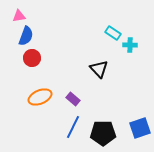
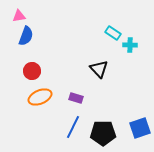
red circle: moved 13 px down
purple rectangle: moved 3 px right, 1 px up; rotated 24 degrees counterclockwise
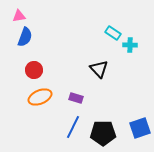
blue semicircle: moved 1 px left, 1 px down
red circle: moved 2 px right, 1 px up
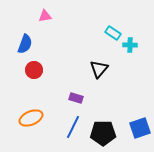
pink triangle: moved 26 px right
blue semicircle: moved 7 px down
black triangle: rotated 24 degrees clockwise
orange ellipse: moved 9 px left, 21 px down
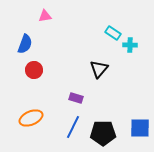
blue square: rotated 20 degrees clockwise
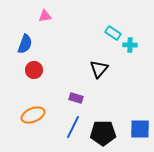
orange ellipse: moved 2 px right, 3 px up
blue square: moved 1 px down
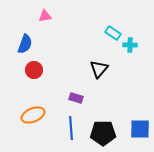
blue line: moved 2 px left, 1 px down; rotated 30 degrees counterclockwise
